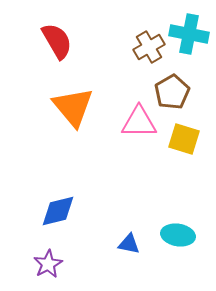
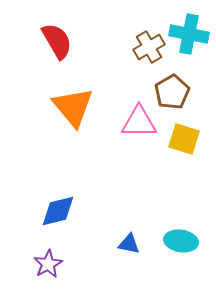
cyan ellipse: moved 3 px right, 6 px down
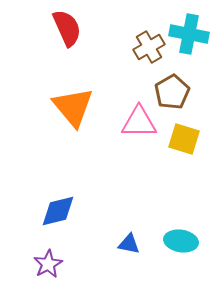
red semicircle: moved 10 px right, 13 px up; rotated 6 degrees clockwise
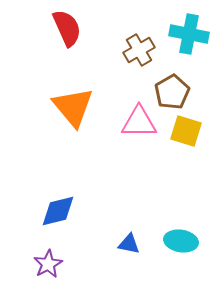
brown cross: moved 10 px left, 3 px down
yellow square: moved 2 px right, 8 px up
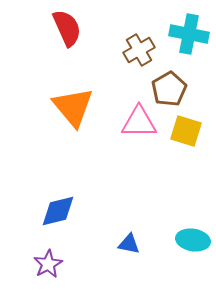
brown pentagon: moved 3 px left, 3 px up
cyan ellipse: moved 12 px right, 1 px up
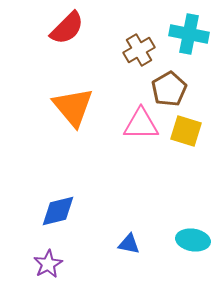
red semicircle: rotated 69 degrees clockwise
pink triangle: moved 2 px right, 2 px down
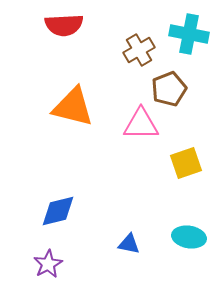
red semicircle: moved 3 px left, 3 px up; rotated 42 degrees clockwise
brown pentagon: rotated 8 degrees clockwise
orange triangle: rotated 36 degrees counterclockwise
yellow square: moved 32 px down; rotated 36 degrees counterclockwise
cyan ellipse: moved 4 px left, 3 px up
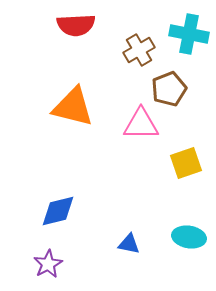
red semicircle: moved 12 px right
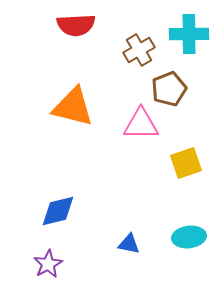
cyan cross: rotated 12 degrees counterclockwise
cyan ellipse: rotated 16 degrees counterclockwise
